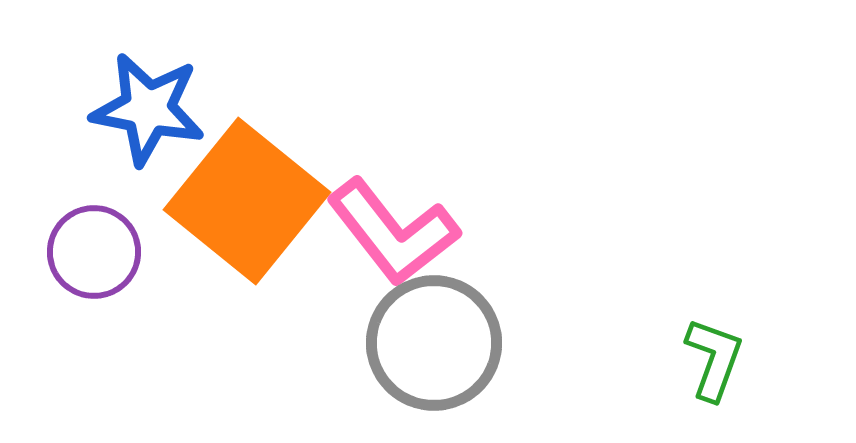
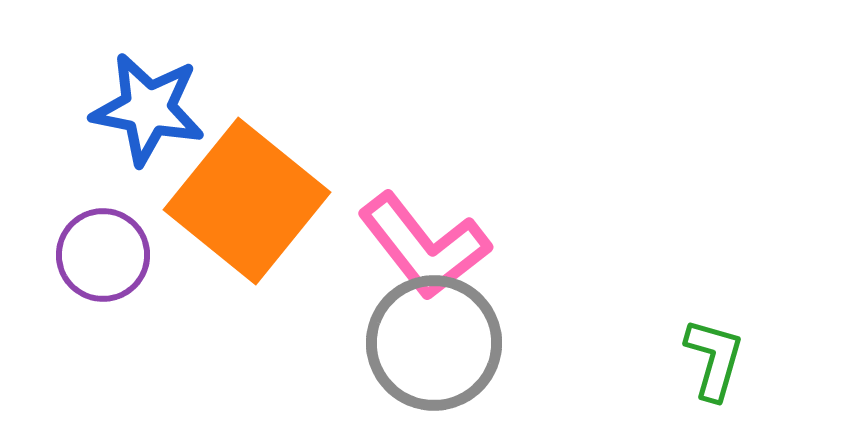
pink L-shape: moved 31 px right, 14 px down
purple circle: moved 9 px right, 3 px down
green L-shape: rotated 4 degrees counterclockwise
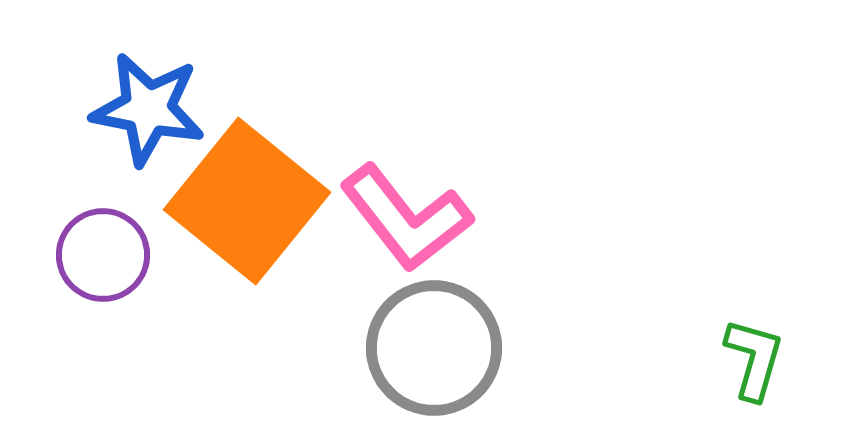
pink L-shape: moved 18 px left, 28 px up
gray circle: moved 5 px down
green L-shape: moved 40 px right
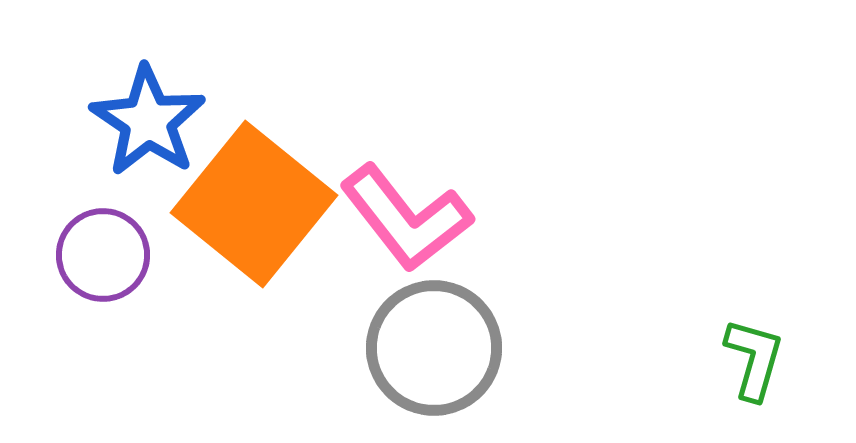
blue star: moved 12 px down; rotated 23 degrees clockwise
orange square: moved 7 px right, 3 px down
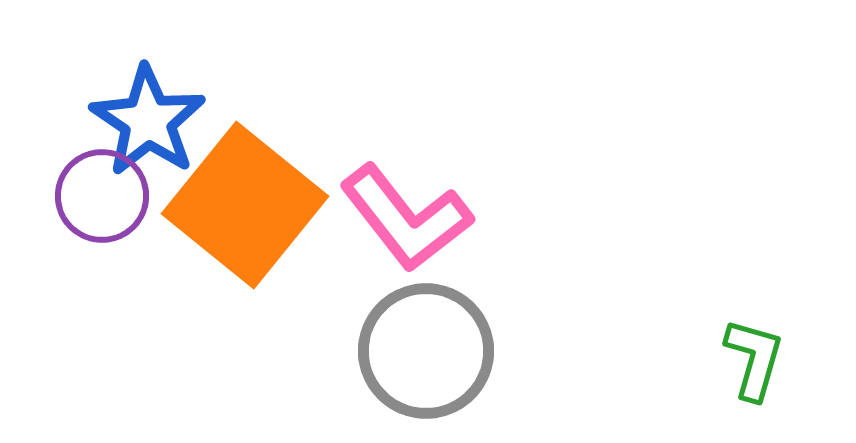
orange square: moved 9 px left, 1 px down
purple circle: moved 1 px left, 59 px up
gray circle: moved 8 px left, 3 px down
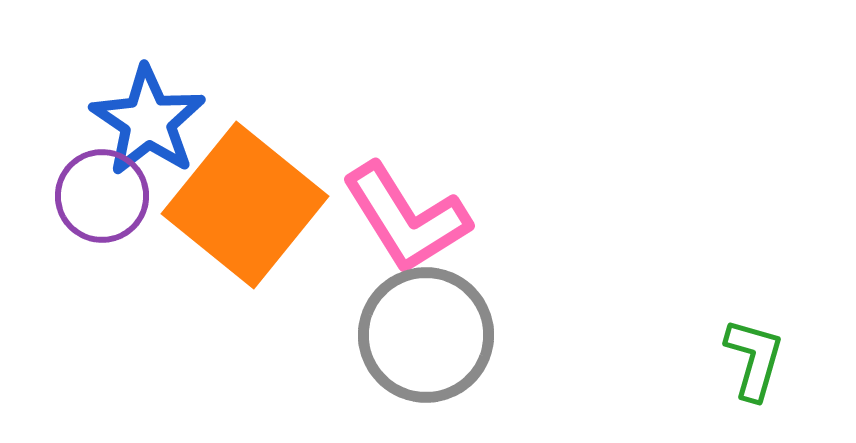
pink L-shape: rotated 6 degrees clockwise
gray circle: moved 16 px up
